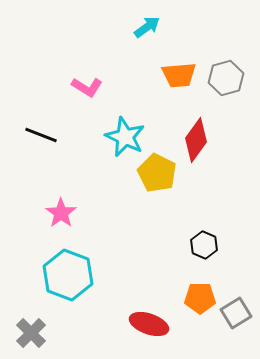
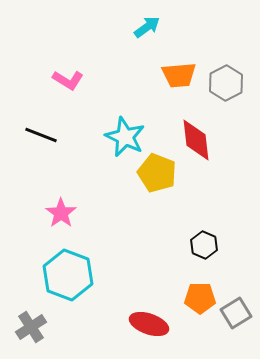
gray hexagon: moved 5 px down; rotated 12 degrees counterclockwise
pink L-shape: moved 19 px left, 7 px up
red diamond: rotated 42 degrees counterclockwise
yellow pentagon: rotated 6 degrees counterclockwise
gray cross: moved 6 px up; rotated 12 degrees clockwise
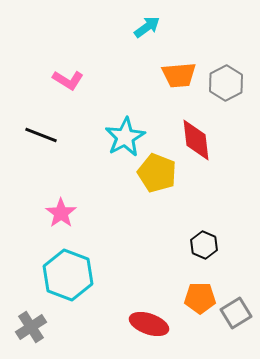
cyan star: rotated 18 degrees clockwise
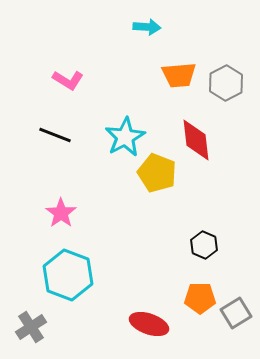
cyan arrow: rotated 40 degrees clockwise
black line: moved 14 px right
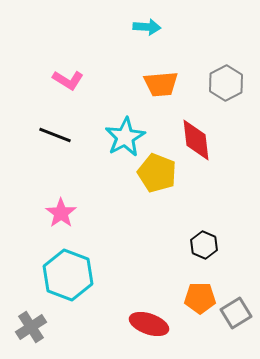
orange trapezoid: moved 18 px left, 9 px down
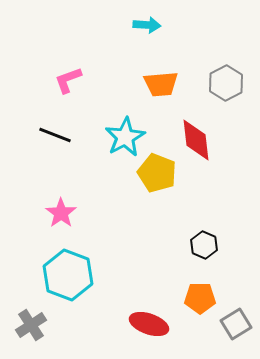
cyan arrow: moved 2 px up
pink L-shape: rotated 128 degrees clockwise
gray square: moved 11 px down
gray cross: moved 2 px up
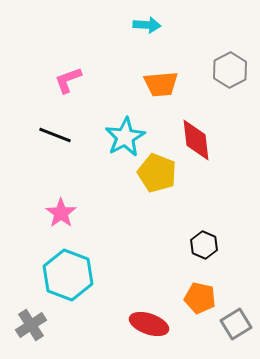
gray hexagon: moved 4 px right, 13 px up
orange pentagon: rotated 12 degrees clockwise
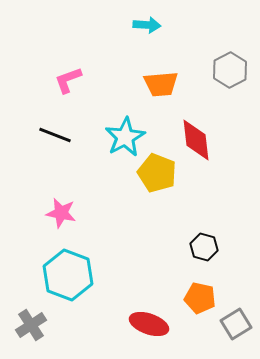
pink star: rotated 24 degrees counterclockwise
black hexagon: moved 2 px down; rotated 8 degrees counterclockwise
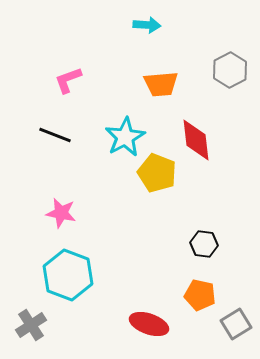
black hexagon: moved 3 px up; rotated 8 degrees counterclockwise
orange pentagon: moved 3 px up
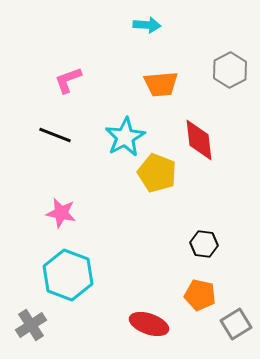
red diamond: moved 3 px right
